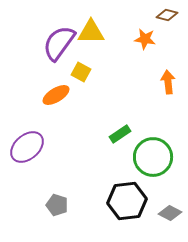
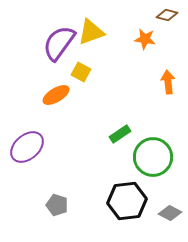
yellow triangle: rotated 20 degrees counterclockwise
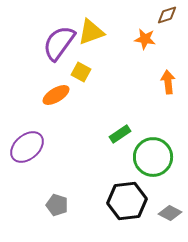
brown diamond: rotated 30 degrees counterclockwise
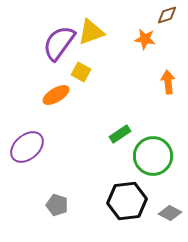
green circle: moved 1 px up
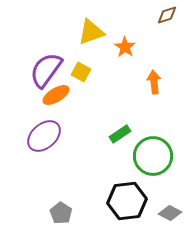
orange star: moved 20 px left, 8 px down; rotated 25 degrees clockwise
purple semicircle: moved 13 px left, 27 px down
orange arrow: moved 14 px left
purple ellipse: moved 17 px right, 11 px up
gray pentagon: moved 4 px right, 8 px down; rotated 15 degrees clockwise
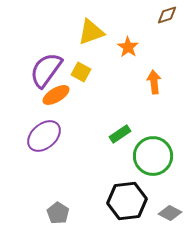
orange star: moved 3 px right
gray pentagon: moved 3 px left
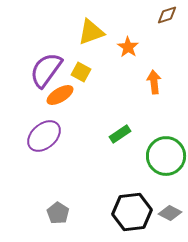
orange ellipse: moved 4 px right
green circle: moved 13 px right
black hexagon: moved 5 px right, 11 px down
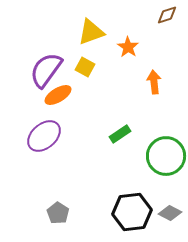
yellow square: moved 4 px right, 5 px up
orange ellipse: moved 2 px left
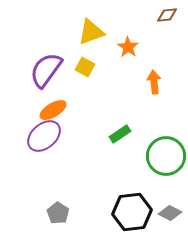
brown diamond: rotated 10 degrees clockwise
orange ellipse: moved 5 px left, 15 px down
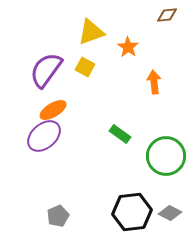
green rectangle: rotated 70 degrees clockwise
gray pentagon: moved 3 px down; rotated 15 degrees clockwise
